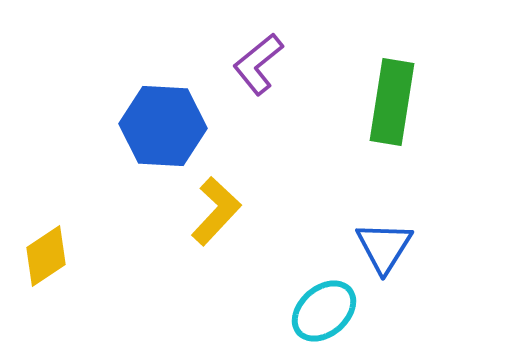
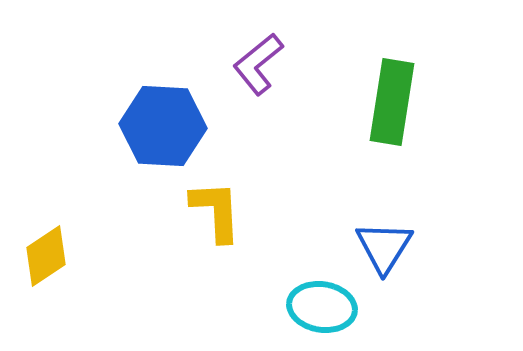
yellow L-shape: rotated 46 degrees counterclockwise
cyan ellipse: moved 2 px left, 4 px up; rotated 50 degrees clockwise
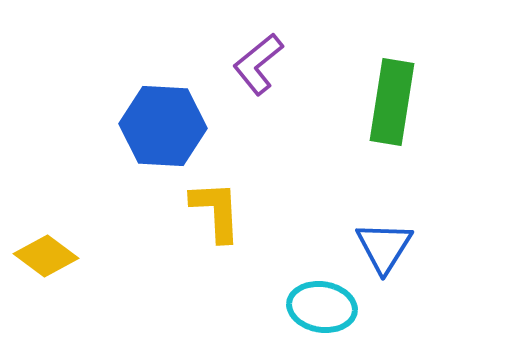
yellow diamond: rotated 70 degrees clockwise
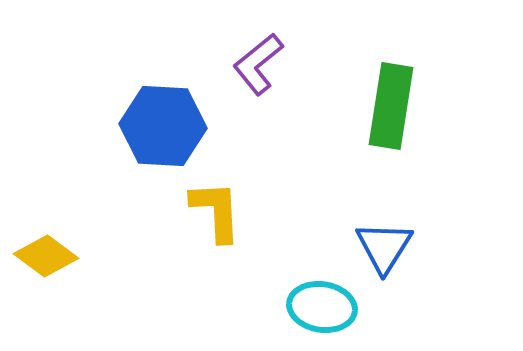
green rectangle: moved 1 px left, 4 px down
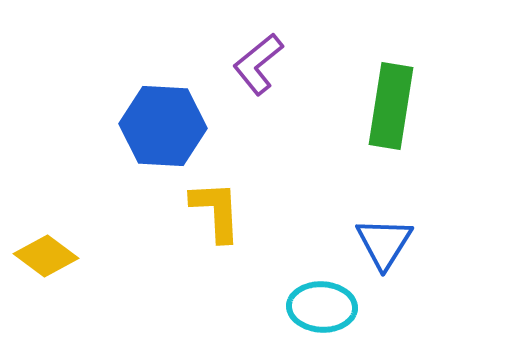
blue triangle: moved 4 px up
cyan ellipse: rotated 6 degrees counterclockwise
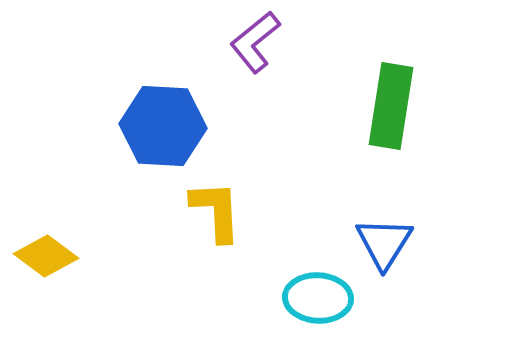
purple L-shape: moved 3 px left, 22 px up
cyan ellipse: moved 4 px left, 9 px up
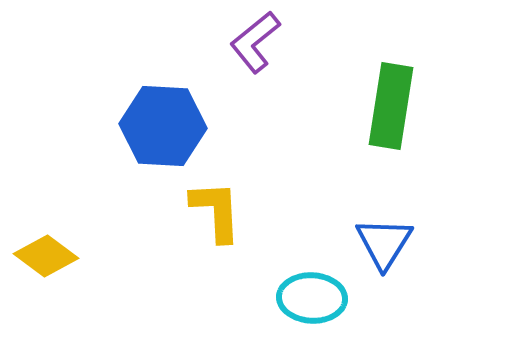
cyan ellipse: moved 6 px left
